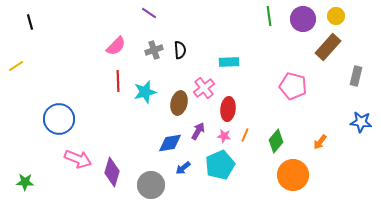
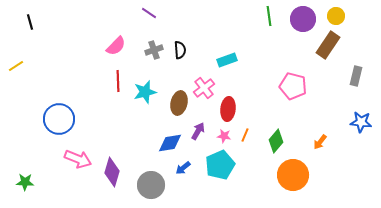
brown rectangle: moved 2 px up; rotated 8 degrees counterclockwise
cyan rectangle: moved 2 px left, 2 px up; rotated 18 degrees counterclockwise
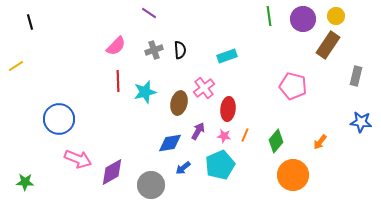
cyan rectangle: moved 4 px up
purple diamond: rotated 44 degrees clockwise
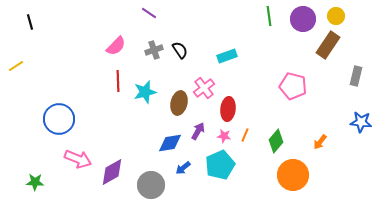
black semicircle: rotated 30 degrees counterclockwise
green star: moved 10 px right
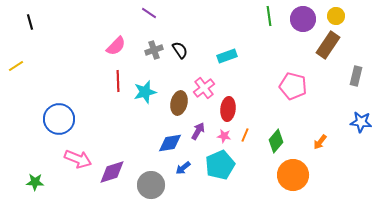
purple diamond: rotated 12 degrees clockwise
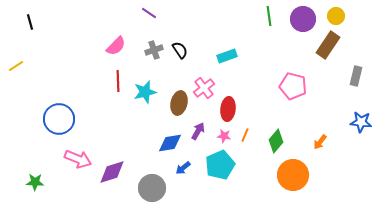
gray circle: moved 1 px right, 3 px down
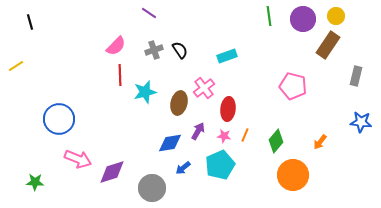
red line: moved 2 px right, 6 px up
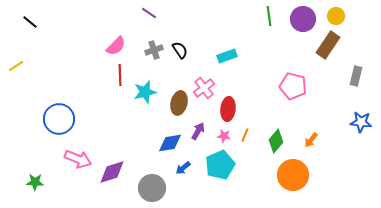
black line: rotated 35 degrees counterclockwise
orange arrow: moved 9 px left, 2 px up
